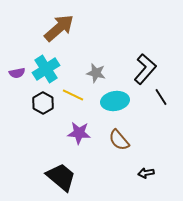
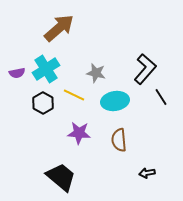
yellow line: moved 1 px right
brown semicircle: rotated 35 degrees clockwise
black arrow: moved 1 px right
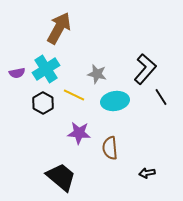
brown arrow: rotated 20 degrees counterclockwise
gray star: moved 1 px right, 1 px down
brown semicircle: moved 9 px left, 8 px down
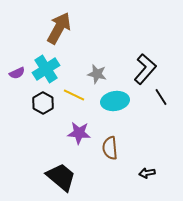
purple semicircle: rotated 14 degrees counterclockwise
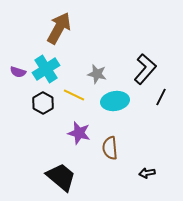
purple semicircle: moved 1 px right, 1 px up; rotated 42 degrees clockwise
black line: rotated 60 degrees clockwise
purple star: rotated 10 degrees clockwise
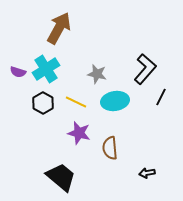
yellow line: moved 2 px right, 7 px down
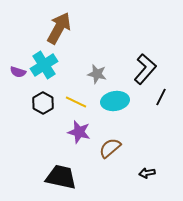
cyan cross: moved 2 px left, 4 px up
purple star: moved 1 px up
brown semicircle: rotated 55 degrees clockwise
black trapezoid: rotated 28 degrees counterclockwise
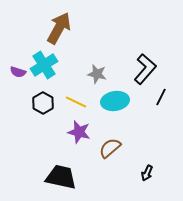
black arrow: rotated 56 degrees counterclockwise
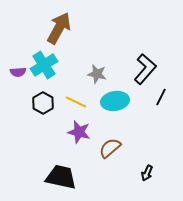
purple semicircle: rotated 21 degrees counterclockwise
